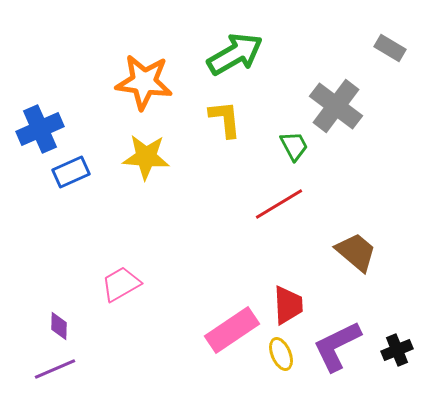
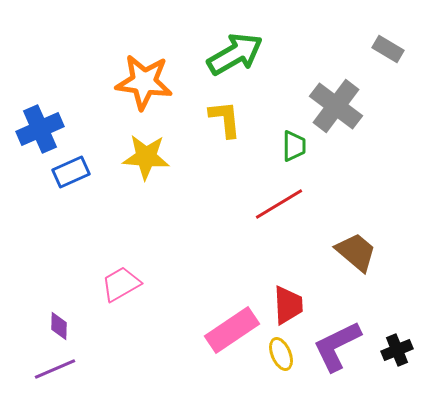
gray rectangle: moved 2 px left, 1 px down
green trapezoid: rotated 28 degrees clockwise
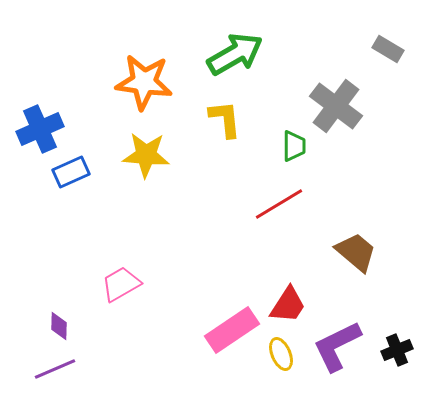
yellow star: moved 2 px up
red trapezoid: rotated 36 degrees clockwise
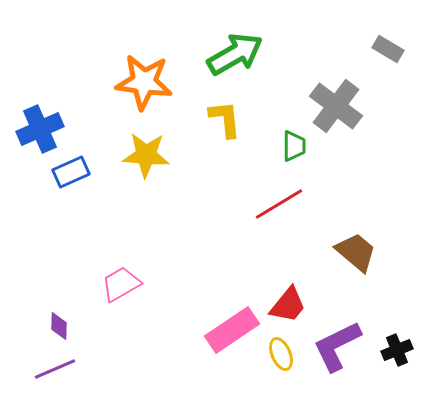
red trapezoid: rotated 6 degrees clockwise
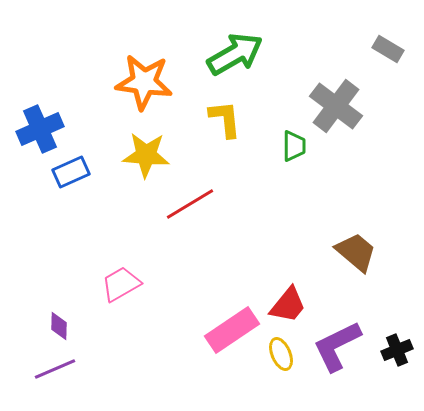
red line: moved 89 px left
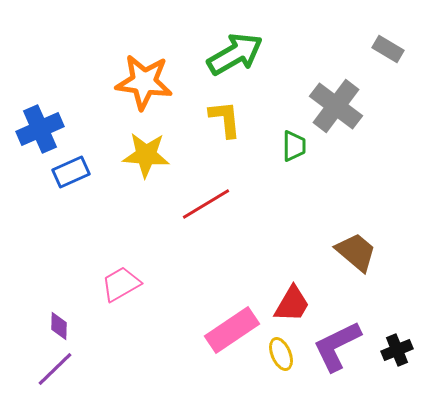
red line: moved 16 px right
red trapezoid: moved 4 px right, 1 px up; rotated 9 degrees counterclockwise
purple line: rotated 21 degrees counterclockwise
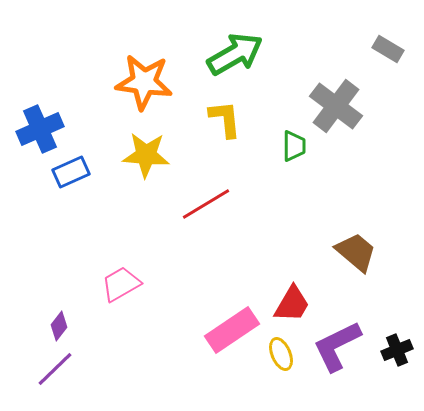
purple diamond: rotated 36 degrees clockwise
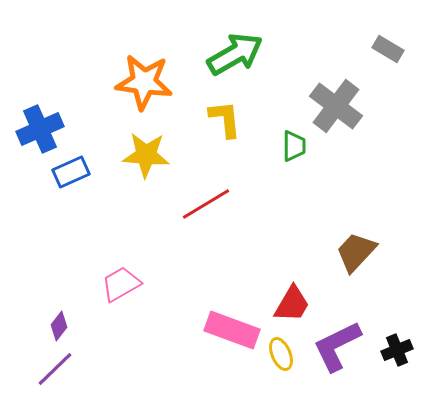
brown trapezoid: rotated 87 degrees counterclockwise
pink rectangle: rotated 54 degrees clockwise
